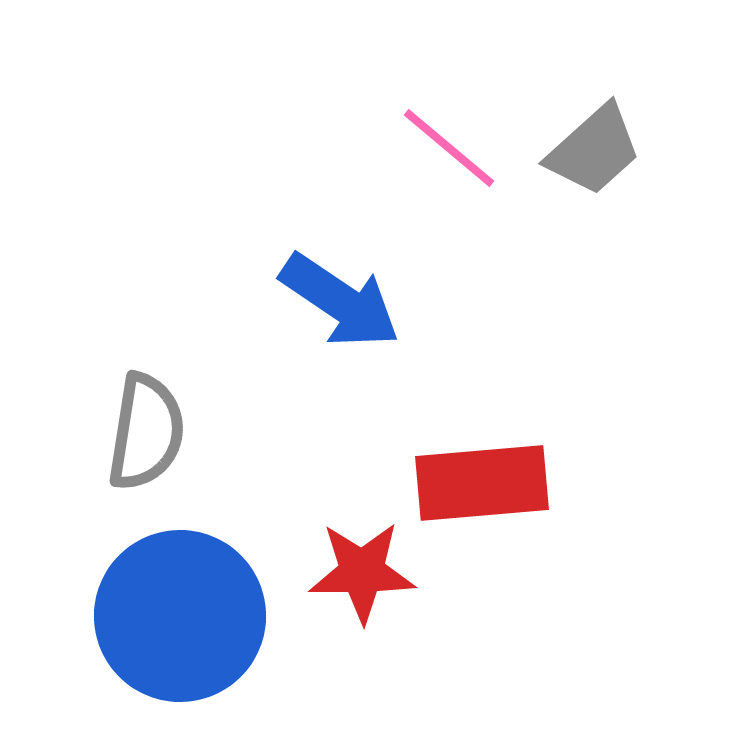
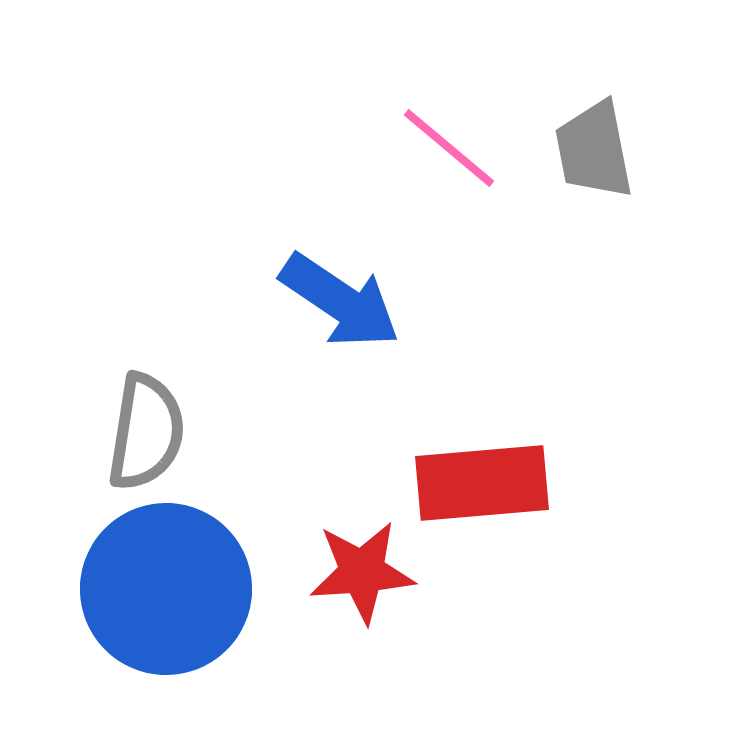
gray trapezoid: rotated 121 degrees clockwise
red star: rotated 4 degrees counterclockwise
blue circle: moved 14 px left, 27 px up
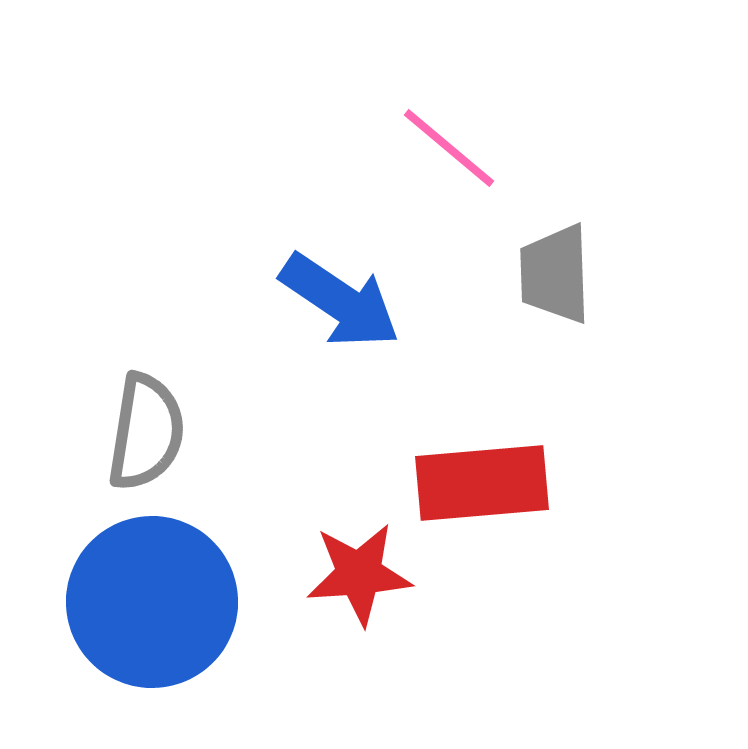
gray trapezoid: moved 39 px left, 124 px down; rotated 9 degrees clockwise
red star: moved 3 px left, 2 px down
blue circle: moved 14 px left, 13 px down
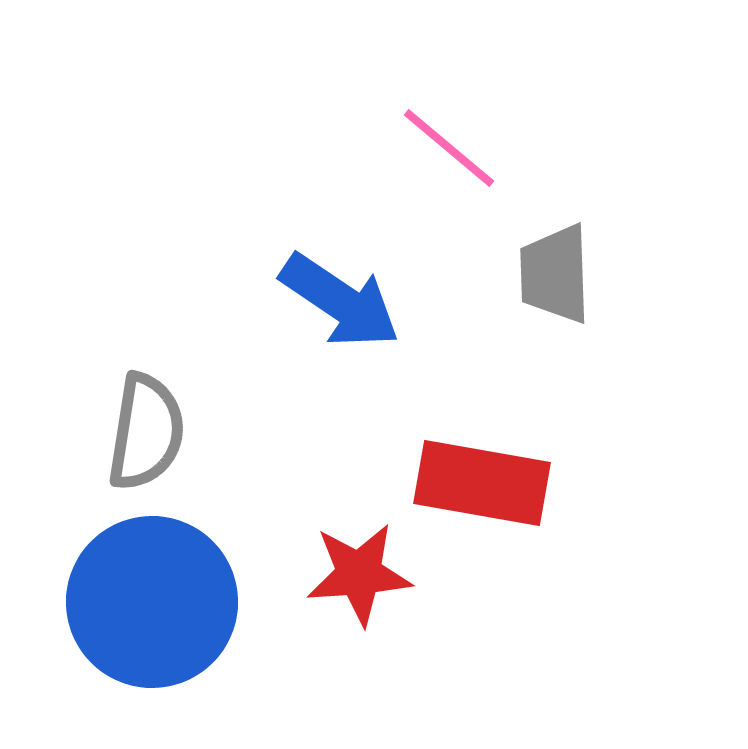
red rectangle: rotated 15 degrees clockwise
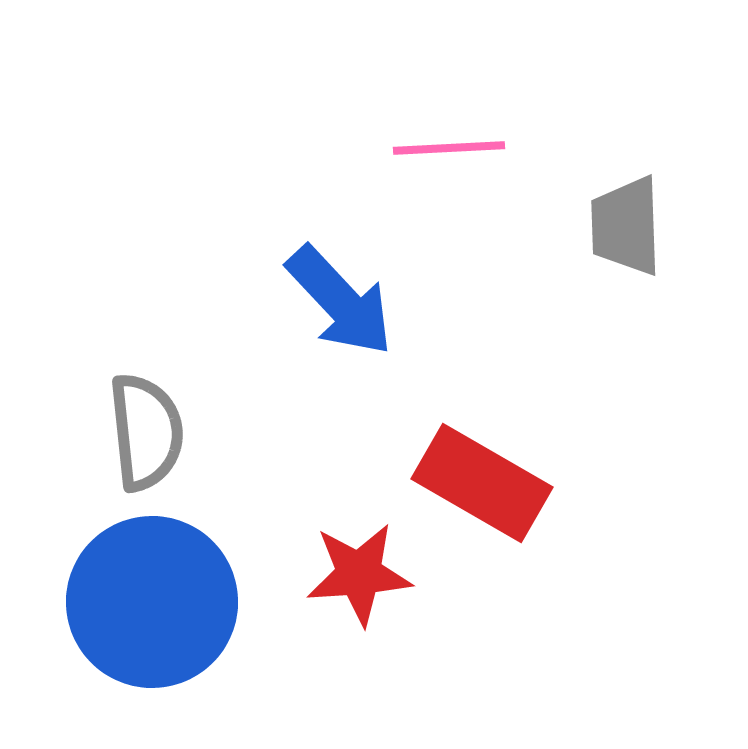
pink line: rotated 43 degrees counterclockwise
gray trapezoid: moved 71 px right, 48 px up
blue arrow: rotated 13 degrees clockwise
gray semicircle: rotated 15 degrees counterclockwise
red rectangle: rotated 20 degrees clockwise
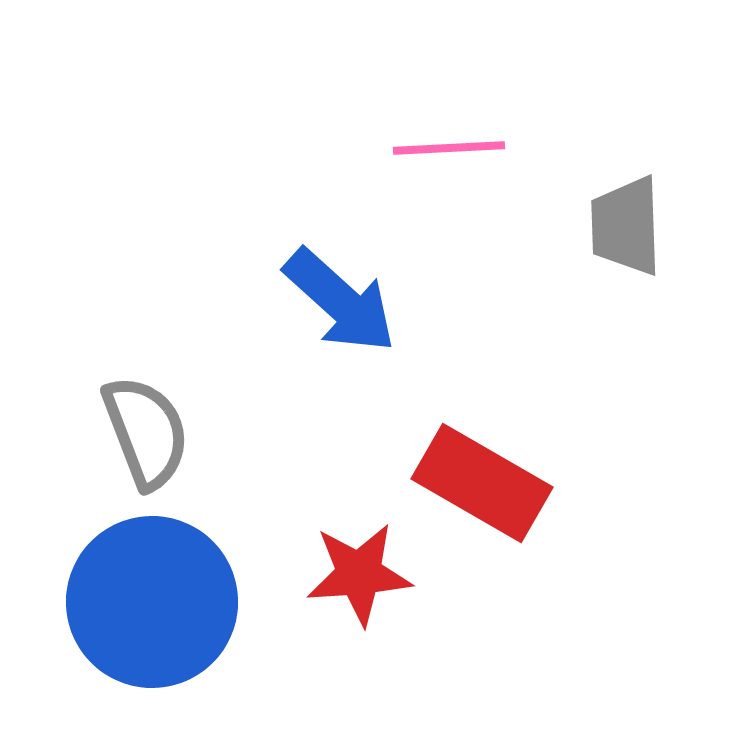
blue arrow: rotated 5 degrees counterclockwise
gray semicircle: rotated 15 degrees counterclockwise
